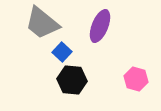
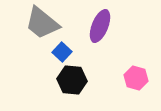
pink hexagon: moved 1 px up
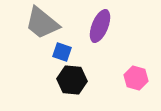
blue square: rotated 24 degrees counterclockwise
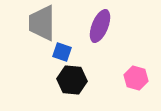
gray trapezoid: rotated 51 degrees clockwise
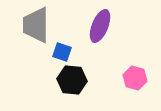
gray trapezoid: moved 6 px left, 2 px down
pink hexagon: moved 1 px left
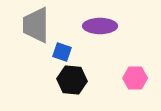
purple ellipse: rotated 68 degrees clockwise
pink hexagon: rotated 15 degrees counterclockwise
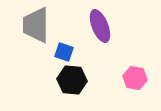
purple ellipse: rotated 68 degrees clockwise
blue square: moved 2 px right
pink hexagon: rotated 10 degrees clockwise
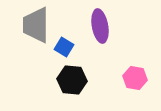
purple ellipse: rotated 12 degrees clockwise
blue square: moved 5 px up; rotated 12 degrees clockwise
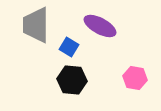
purple ellipse: rotated 52 degrees counterclockwise
blue square: moved 5 px right
